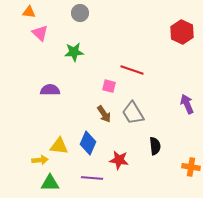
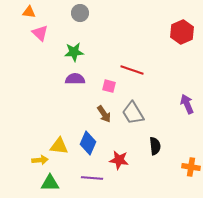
red hexagon: rotated 10 degrees clockwise
purple semicircle: moved 25 px right, 11 px up
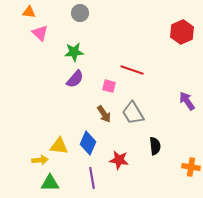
purple semicircle: rotated 132 degrees clockwise
purple arrow: moved 3 px up; rotated 12 degrees counterclockwise
purple line: rotated 75 degrees clockwise
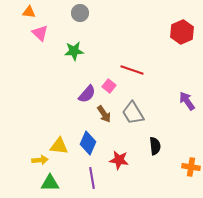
green star: moved 1 px up
purple semicircle: moved 12 px right, 15 px down
pink square: rotated 24 degrees clockwise
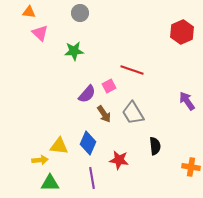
pink square: rotated 24 degrees clockwise
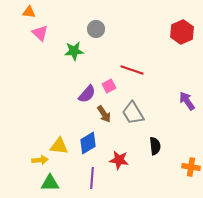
gray circle: moved 16 px right, 16 px down
blue diamond: rotated 35 degrees clockwise
purple line: rotated 15 degrees clockwise
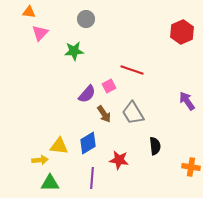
gray circle: moved 10 px left, 10 px up
pink triangle: rotated 30 degrees clockwise
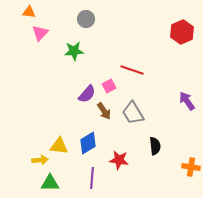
brown arrow: moved 3 px up
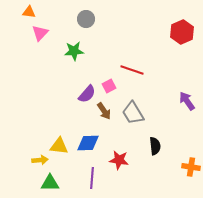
blue diamond: rotated 30 degrees clockwise
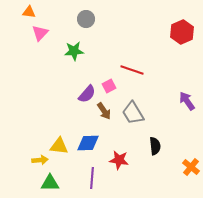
orange cross: rotated 30 degrees clockwise
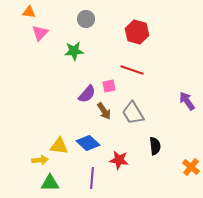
red hexagon: moved 45 px left; rotated 20 degrees counterclockwise
pink square: rotated 16 degrees clockwise
blue diamond: rotated 45 degrees clockwise
